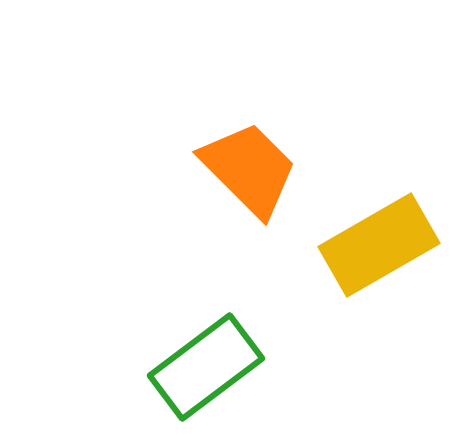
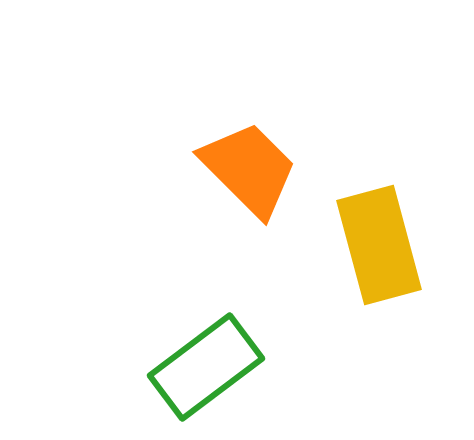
yellow rectangle: rotated 75 degrees counterclockwise
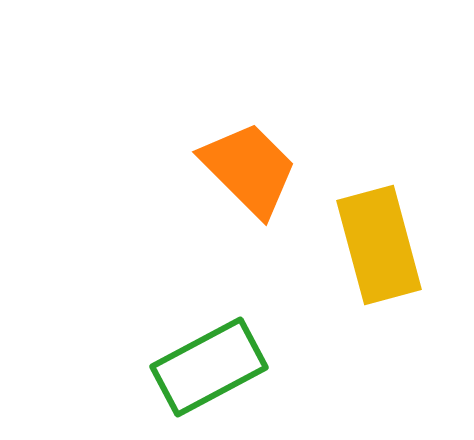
green rectangle: moved 3 px right; rotated 9 degrees clockwise
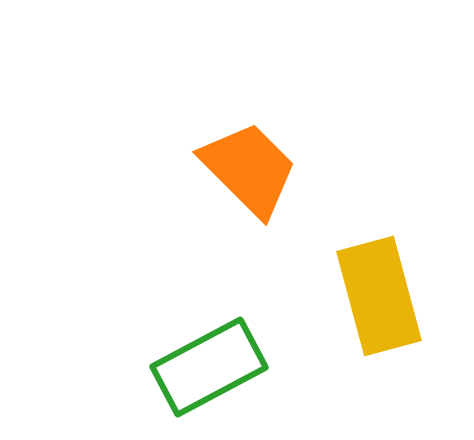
yellow rectangle: moved 51 px down
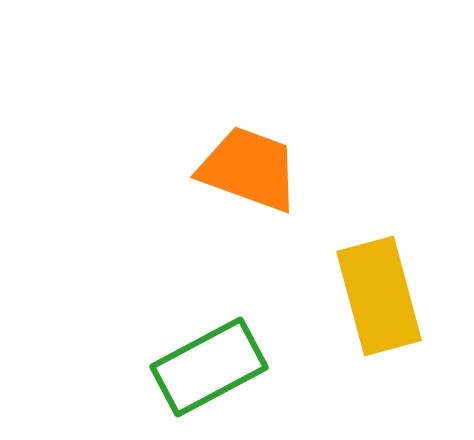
orange trapezoid: rotated 25 degrees counterclockwise
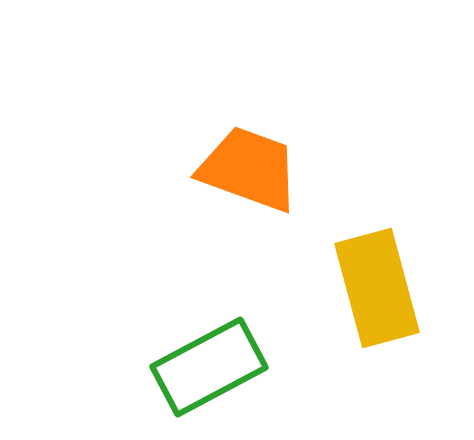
yellow rectangle: moved 2 px left, 8 px up
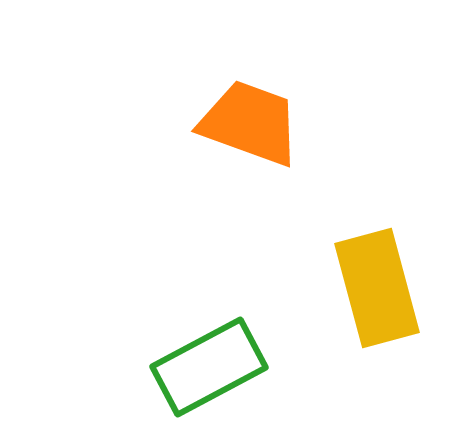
orange trapezoid: moved 1 px right, 46 px up
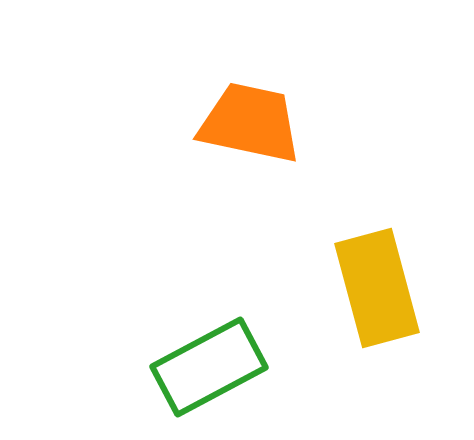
orange trapezoid: rotated 8 degrees counterclockwise
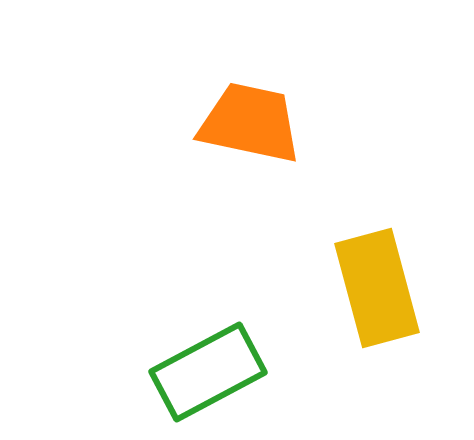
green rectangle: moved 1 px left, 5 px down
